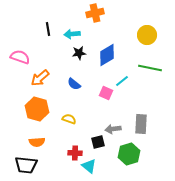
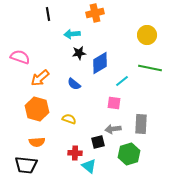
black line: moved 15 px up
blue diamond: moved 7 px left, 8 px down
pink square: moved 8 px right, 10 px down; rotated 16 degrees counterclockwise
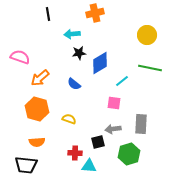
cyan triangle: rotated 35 degrees counterclockwise
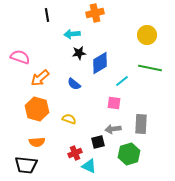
black line: moved 1 px left, 1 px down
red cross: rotated 24 degrees counterclockwise
cyan triangle: rotated 21 degrees clockwise
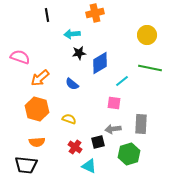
blue semicircle: moved 2 px left
red cross: moved 6 px up; rotated 32 degrees counterclockwise
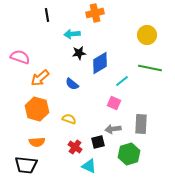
pink square: rotated 16 degrees clockwise
